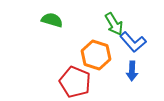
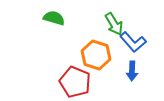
green semicircle: moved 2 px right, 2 px up
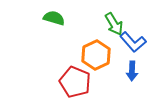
orange hexagon: rotated 16 degrees clockwise
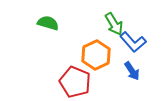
green semicircle: moved 6 px left, 5 px down
blue arrow: rotated 36 degrees counterclockwise
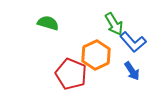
red pentagon: moved 4 px left, 8 px up
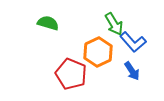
orange hexagon: moved 2 px right, 3 px up
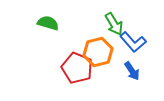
orange hexagon: rotated 12 degrees clockwise
red pentagon: moved 6 px right, 6 px up
